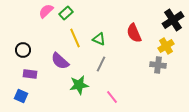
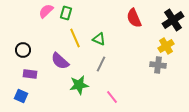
green rectangle: rotated 32 degrees counterclockwise
red semicircle: moved 15 px up
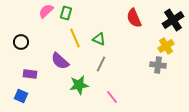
black circle: moved 2 px left, 8 px up
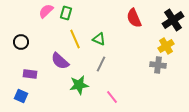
yellow line: moved 1 px down
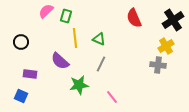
green rectangle: moved 3 px down
yellow line: moved 1 px up; rotated 18 degrees clockwise
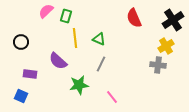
purple semicircle: moved 2 px left
